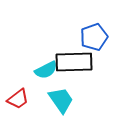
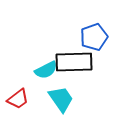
cyan trapezoid: moved 1 px up
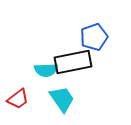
black rectangle: moved 1 px left; rotated 9 degrees counterclockwise
cyan semicircle: rotated 25 degrees clockwise
cyan trapezoid: moved 1 px right
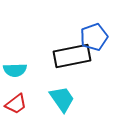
black rectangle: moved 1 px left, 6 px up
cyan semicircle: moved 31 px left
red trapezoid: moved 2 px left, 5 px down
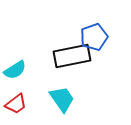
cyan semicircle: rotated 30 degrees counterclockwise
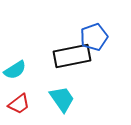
red trapezoid: moved 3 px right
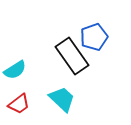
black rectangle: rotated 66 degrees clockwise
cyan trapezoid: rotated 12 degrees counterclockwise
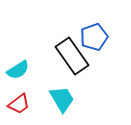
cyan semicircle: moved 3 px right
cyan trapezoid: rotated 16 degrees clockwise
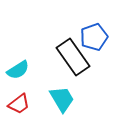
black rectangle: moved 1 px right, 1 px down
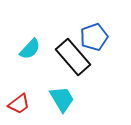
black rectangle: rotated 6 degrees counterclockwise
cyan semicircle: moved 12 px right, 21 px up; rotated 15 degrees counterclockwise
